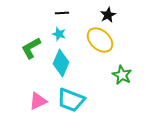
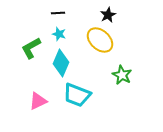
black line: moved 4 px left
cyan trapezoid: moved 6 px right, 5 px up
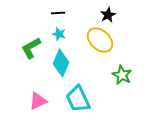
cyan trapezoid: moved 1 px right, 4 px down; rotated 44 degrees clockwise
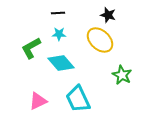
black star: rotated 28 degrees counterclockwise
cyan star: rotated 16 degrees counterclockwise
cyan diamond: rotated 64 degrees counterclockwise
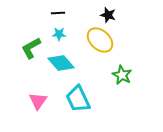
pink triangle: rotated 30 degrees counterclockwise
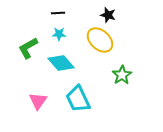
green L-shape: moved 3 px left
green star: rotated 12 degrees clockwise
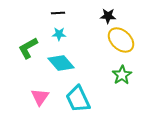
black star: moved 1 px down; rotated 14 degrees counterclockwise
yellow ellipse: moved 21 px right
pink triangle: moved 2 px right, 4 px up
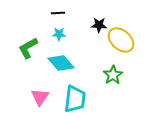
black star: moved 9 px left, 9 px down
green star: moved 9 px left
cyan trapezoid: moved 3 px left; rotated 148 degrees counterclockwise
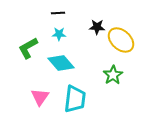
black star: moved 2 px left, 2 px down
